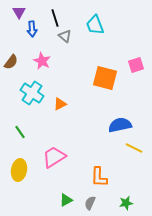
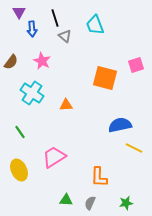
orange triangle: moved 6 px right, 1 px down; rotated 24 degrees clockwise
yellow ellipse: rotated 35 degrees counterclockwise
green triangle: rotated 32 degrees clockwise
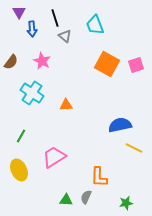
orange square: moved 2 px right, 14 px up; rotated 15 degrees clockwise
green line: moved 1 px right, 4 px down; rotated 64 degrees clockwise
gray semicircle: moved 4 px left, 6 px up
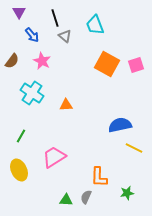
blue arrow: moved 6 px down; rotated 35 degrees counterclockwise
brown semicircle: moved 1 px right, 1 px up
green star: moved 1 px right, 10 px up
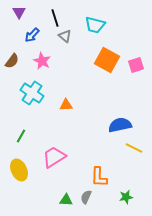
cyan trapezoid: rotated 55 degrees counterclockwise
blue arrow: rotated 84 degrees clockwise
orange square: moved 4 px up
green star: moved 1 px left, 4 px down
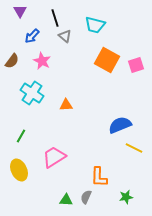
purple triangle: moved 1 px right, 1 px up
blue arrow: moved 1 px down
blue semicircle: rotated 10 degrees counterclockwise
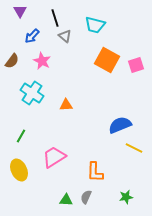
orange L-shape: moved 4 px left, 5 px up
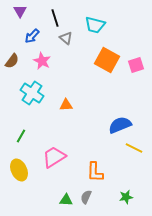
gray triangle: moved 1 px right, 2 px down
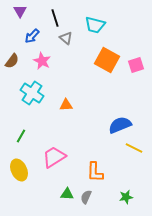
green triangle: moved 1 px right, 6 px up
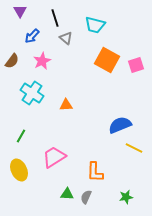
pink star: rotated 18 degrees clockwise
